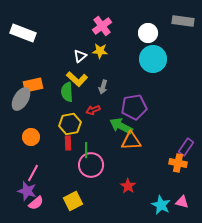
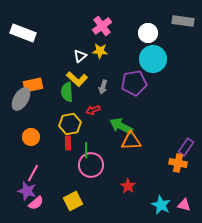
purple pentagon: moved 24 px up
pink triangle: moved 2 px right, 3 px down
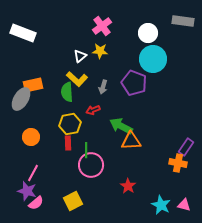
purple pentagon: rotated 30 degrees clockwise
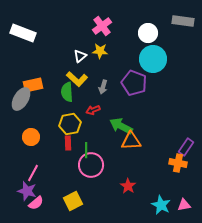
pink triangle: rotated 24 degrees counterclockwise
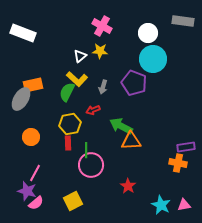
pink cross: rotated 24 degrees counterclockwise
green semicircle: rotated 30 degrees clockwise
purple rectangle: rotated 48 degrees clockwise
pink line: moved 2 px right
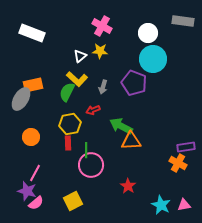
white rectangle: moved 9 px right
orange cross: rotated 18 degrees clockwise
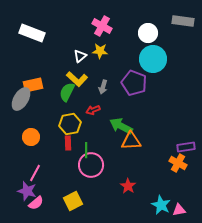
pink triangle: moved 5 px left, 5 px down
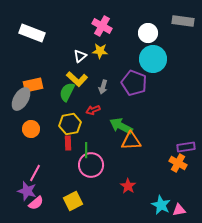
orange circle: moved 8 px up
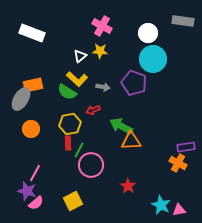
gray arrow: rotated 96 degrees counterclockwise
green semicircle: rotated 84 degrees counterclockwise
green line: moved 7 px left; rotated 28 degrees clockwise
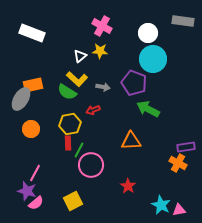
green arrow: moved 27 px right, 17 px up
